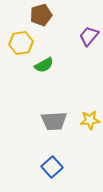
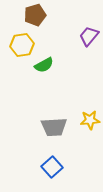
brown pentagon: moved 6 px left
yellow hexagon: moved 1 px right, 2 px down
gray trapezoid: moved 6 px down
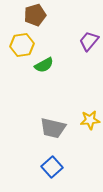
purple trapezoid: moved 5 px down
gray trapezoid: moved 1 px left, 1 px down; rotated 16 degrees clockwise
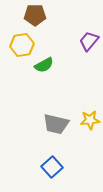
brown pentagon: rotated 15 degrees clockwise
gray trapezoid: moved 3 px right, 4 px up
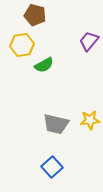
brown pentagon: rotated 15 degrees clockwise
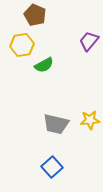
brown pentagon: rotated 10 degrees clockwise
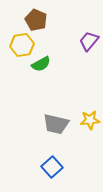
brown pentagon: moved 1 px right, 5 px down
green semicircle: moved 3 px left, 1 px up
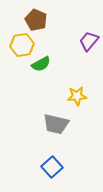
yellow star: moved 13 px left, 24 px up
